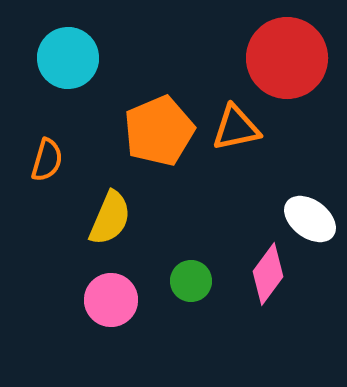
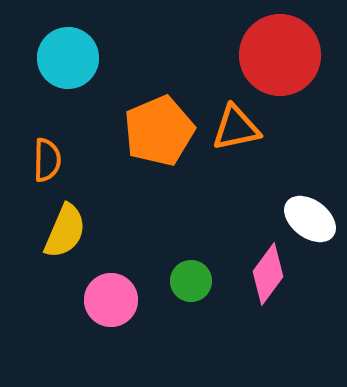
red circle: moved 7 px left, 3 px up
orange semicircle: rotated 15 degrees counterclockwise
yellow semicircle: moved 45 px left, 13 px down
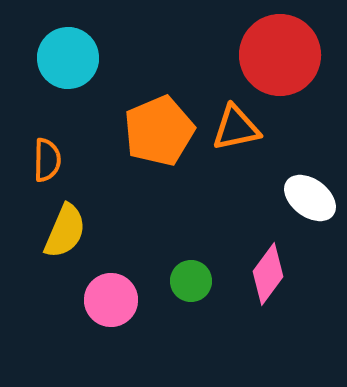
white ellipse: moved 21 px up
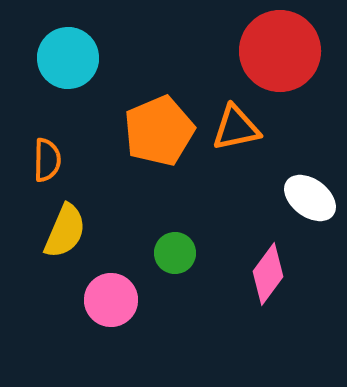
red circle: moved 4 px up
green circle: moved 16 px left, 28 px up
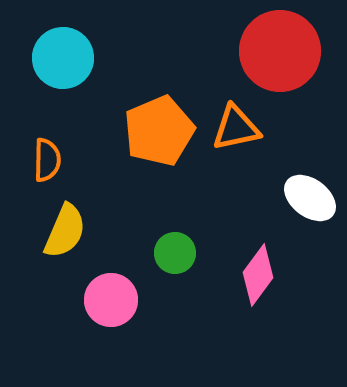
cyan circle: moved 5 px left
pink diamond: moved 10 px left, 1 px down
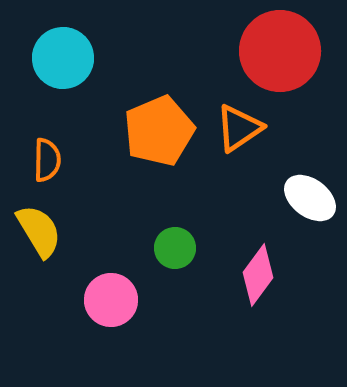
orange triangle: moved 3 px right; rotated 22 degrees counterclockwise
yellow semicircle: moved 26 px left; rotated 54 degrees counterclockwise
green circle: moved 5 px up
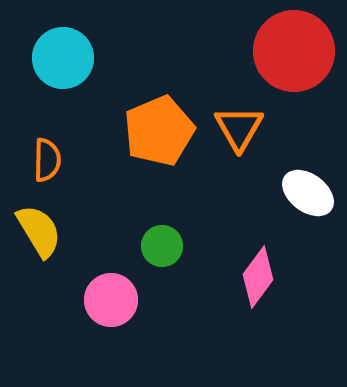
red circle: moved 14 px right
orange triangle: rotated 26 degrees counterclockwise
white ellipse: moved 2 px left, 5 px up
green circle: moved 13 px left, 2 px up
pink diamond: moved 2 px down
